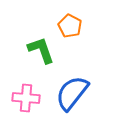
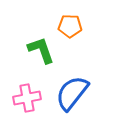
orange pentagon: rotated 25 degrees counterclockwise
pink cross: moved 1 px right; rotated 16 degrees counterclockwise
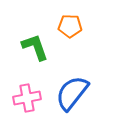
green L-shape: moved 6 px left, 3 px up
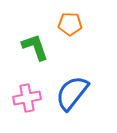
orange pentagon: moved 2 px up
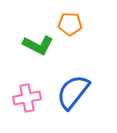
green L-shape: moved 3 px right, 2 px up; rotated 136 degrees clockwise
blue semicircle: moved 1 px right, 1 px up
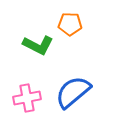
blue semicircle: rotated 12 degrees clockwise
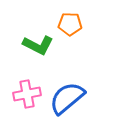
blue semicircle: moved 6 px left, 6 px down
pink cross: moved 4 px up
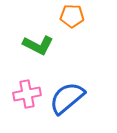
orange pentagon: moved 2 px right, 8 px up
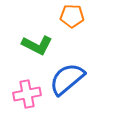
green L-shape: moved 1 px left
blue semicircle: moved 19 px up
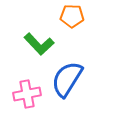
green L-shape: moved 2 px right, 1 px up; rotated 20 degrees clockwise
blue semicircle: rotated 18 degrees counterclockwise
